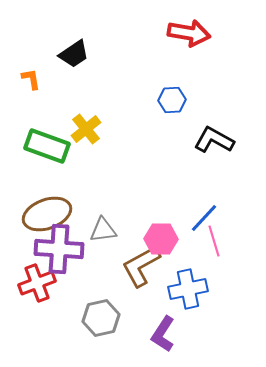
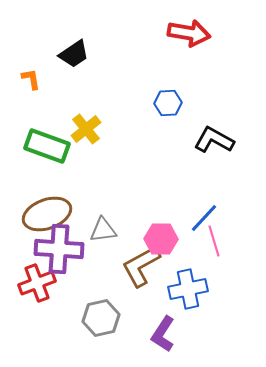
blue hexagon: moved 4 px left, 3 px down
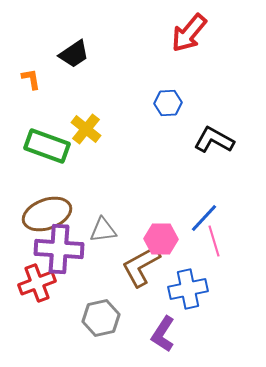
red arrow: rotated 120 degrees clockwise
yellow cross: rotated 12 degrees counterclockwise
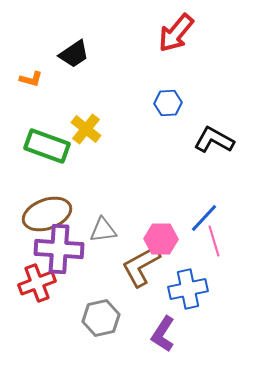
red arrow: moved 13 px left
orange L-shape: rotated 115 degrees clockwise
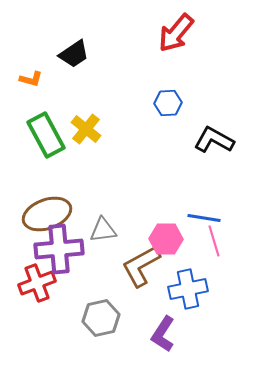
green rectangle: moved 1 px left, 11 px up; rotated 42 degrees clockwise
blue line: rotated 56 degrees clockwise
pink hexagon: moved 5 px right
purple cross: rotated 9 degrees counterclockwise
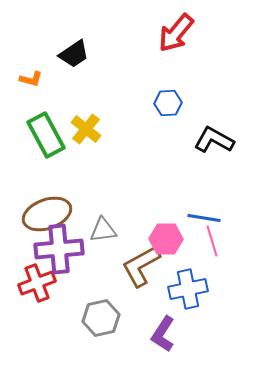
pink line: moved 2 px left
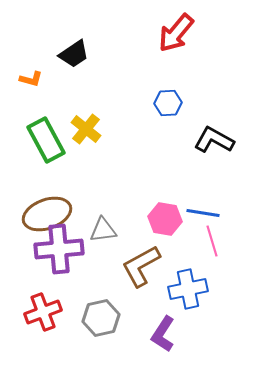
green rectangle: moved 5 px down
blue line: moved 1 px left, 5 px up
pink hexagon: moved 1 px left, 20 px up; rotated 8 degrees clockwise
red cross: moved 6 px right, 29 px down
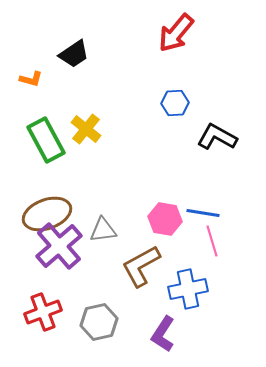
blue hexagon: moved 7 px right
black L-shape: moved 3 px right, 3 px up
purple cross: moved 3 px up; rotated 36 degrees counterclockwise
gray hexagon: moved 2 px left, 4 px down
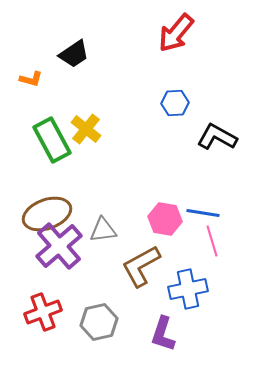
green rectangle: moved 6 px right
purple L-shape: rotated 15 degrees counterclockwise
